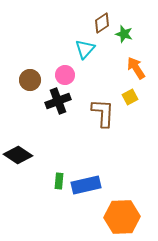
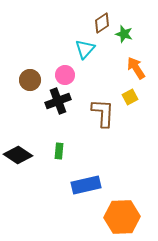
green rectangle: moved 30 px up
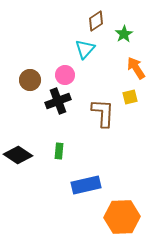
brown diamond: moved 6 px left, 2 px up
green star: rotated 24 degrees clockwise
yellow square: rotated 14 degrees clockwise
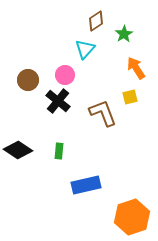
brown circle: moved 2 px left
black cross: rotated 30 degrees counterclockwise
brown L-shape: rotated 24 degrees counterclockwise
black diamond: moved 5 px up
orange hexagon: moved 10 px right; rotated 16 degrees counterclockwise
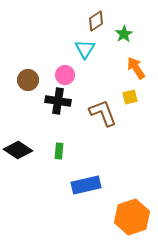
cyan triangle: rotated 10 degrees counterclockwise
black cross: rotated 30 degrees counterclockwise
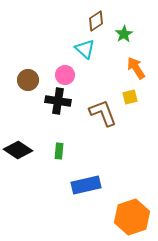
cyan triangle: rotated 20 degrees counterclockwise
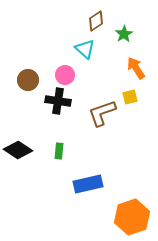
brown L-shape: moved 1 px left; rotated 88 degrees counterclockwise
blue rectangle: moved 2 px right, 1 px up
